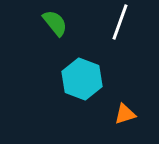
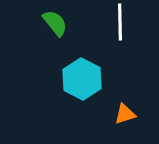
white line: rotated 21 degrees counterclockwise
cyan hexagon: rotated 6 degrees clockwise
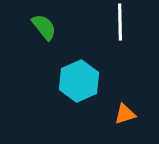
green semicircle: moved 11 px left, 4 px down
cyan hexagon: moved 3 px left, 2 px down; rotated 9 degrees clockwise
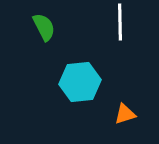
green semicircle: rotated 12 degrees clockwise
cyan hexagon: moved 1 px right, 1 px down; rotated 18 degrees clockwise
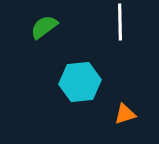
green semicircle: rotated 100 degrees counterclockwise
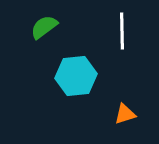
white line: moved 2 px right, 9 px down
cyan hexagon: moved 4 px left, 6 px up
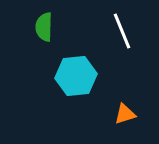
green semicircle: rotated 52 degrees counterclockwise
white line: rotated 21 degrees counterclockwise
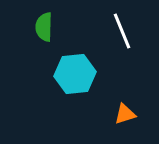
cyan hexagon: moved 1 px left, 2 px up
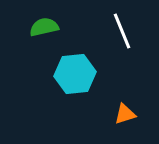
green semicircle: rotated 76 degrees clockwise
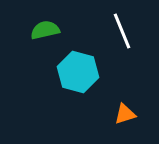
green semicircle: moved 1 px right, 3 px down
cyan hexagon: moved 3 px right, 2 px up; rotated 21 degrees clockwise
